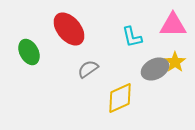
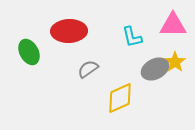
red ellipse: moved 2 px down; rotated 52 degrees counterclockwise
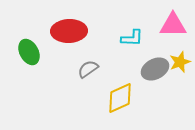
cyan L-shape: moved 1 px down; rotated 75 degrees counterclockwise
yellow star: moved 5 px right; rotated 15 degrees clockwise
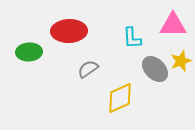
cyan L-shape: rotated 85 degrees clockwise
green ellipse: rotated 65 degrees counterclockwise
yellow star: moved 1 px right, 1 px up
gray ellipse: rotated 72 degrees clockwise
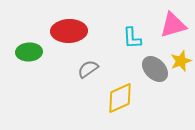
pink triangle: rotated 16 degrees counterclockwise
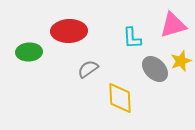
yellow diamond: rotated 68 degrees counterclockwise
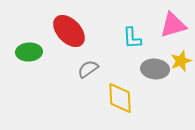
red ellipse: rotated 48 degrees clockwise
gray ellipse: rotated 40 degrees counterclockwise
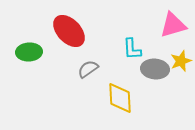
cyan L-shape: moved 11 px down
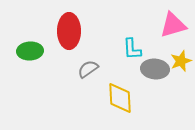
red ellipse: rotated 44 degrees clockwise
green ellipse: moved 1 px right, 1 px up
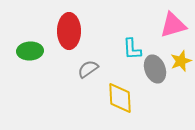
gray ellipse: rotated 64 degrees clockwise
